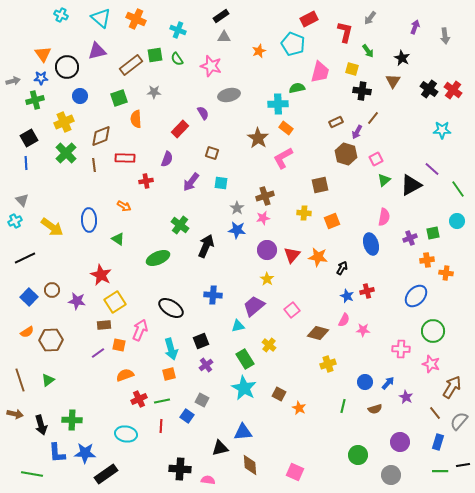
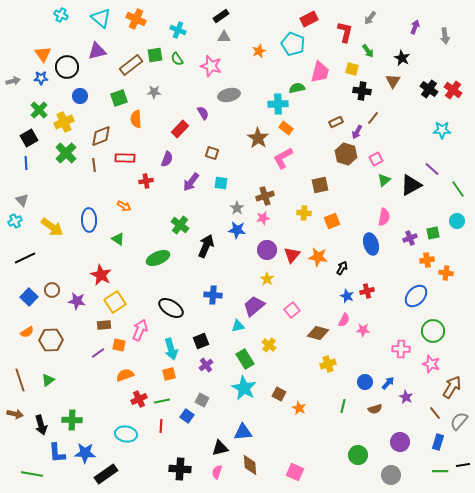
green cross at (35, 100): moved 4 px right, 10 px down; rotated 30 degrees counterclockwise
pink semicircle at (208, 480): moved 9 px right, 8 px up; rotated 80 degrees counterclockwise
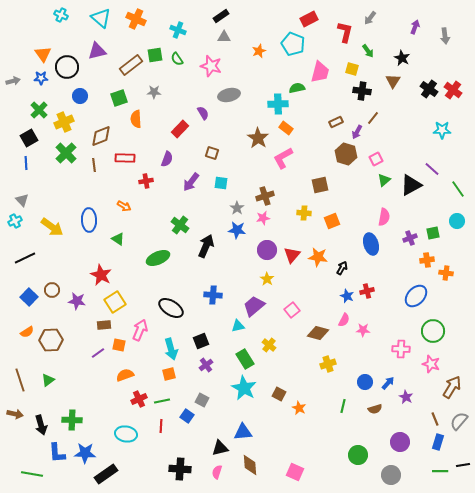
brown line at (435, 413): moved 6 px down; rotated 16 degrees clockwise
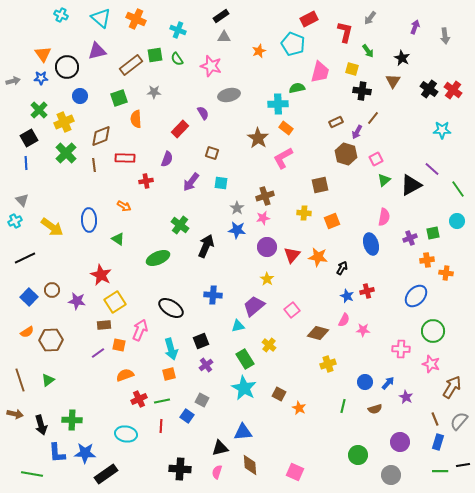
purple circle at (267, 250): moved 3 px up
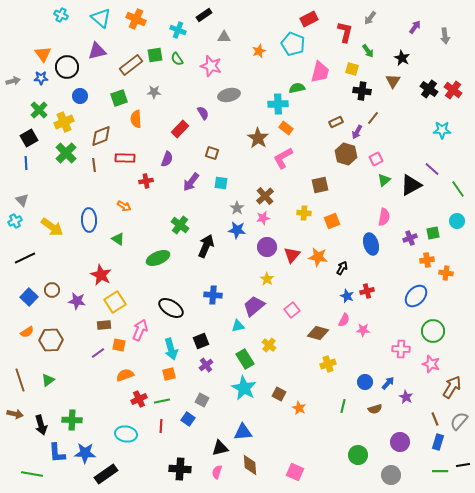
black rectangle at (221, 16): moved 17 px left, 1 px up
purple arrow at (415, 27): rotated 16 degrees clockwise
brown cross at (265, 196): rotated 24 degrees counterclockwise
blue square at (187, 416): moved 1 px right, 3 px down
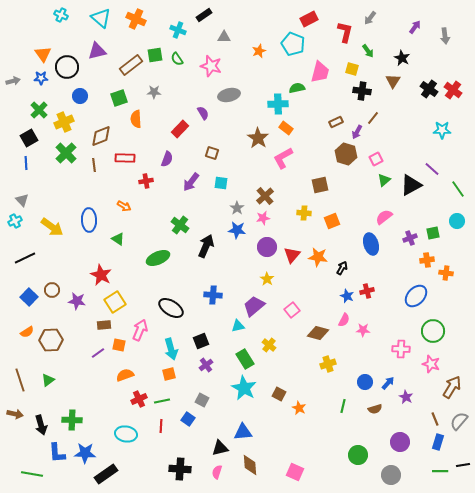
pink semicircle at (384, 217): rotated 138 degrees counterclockwise
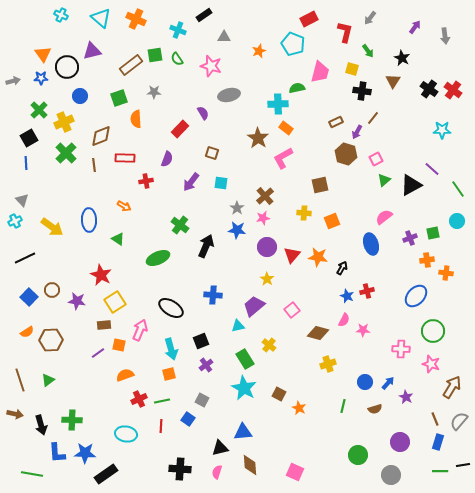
purple triangle at (97, 51): moved 5 px left
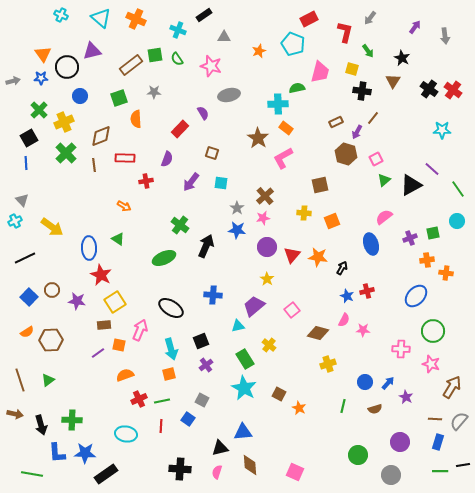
blue ellipse at (89, 220): moved 28 px down
green ellipse at (158, 258): moved 6 px right
brown line at (435, 419): rotated 64 degrees counterclockwise
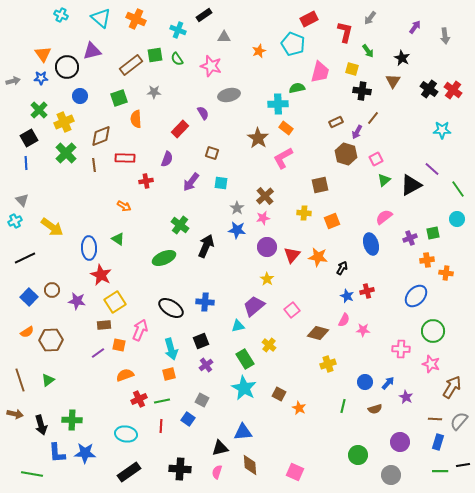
cyan circle at (457, 221): moved 2 px up
blue cross at (213, 295): moved 8 px left, 7 px down
black rectangle at (106, 474): moved 23 px right, 2 px up
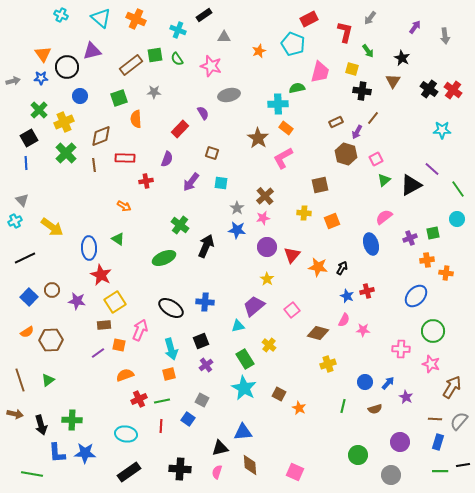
orange star at (318, 257): moved 10 px down
